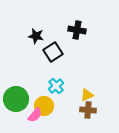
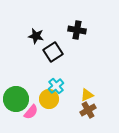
yellow circle: moved 5 px right, 7 px up
brown cross: rotated 35 degrees counterclockwise
pink semicircle: moved 4 px left, 3 px up
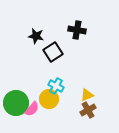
cyan cross: rotated 21 degrees counterclockwise
green circle: moved 4 px down
pink semicircle: moved 1 px right, 3 px up
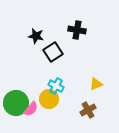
yellow triangle: moved 9 px right, 11 px up
pink semicircle: moved 1 px left
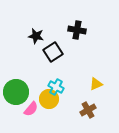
cyan cross: moved 1 px down
green circle: moved 11 px up
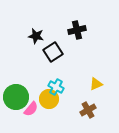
black cross: rotated 24 degrees counterclockwise
green circle: moved 5 px down
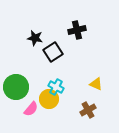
black star: moved 1 px left, 2 px down
yellow triangle: rotated 48 degrees clockwise
green circle: moved 10 px up
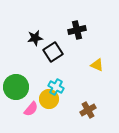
black star: rotated 21 degrees counterclockwise
yellow triangle: moved 1 px right, 19 px up
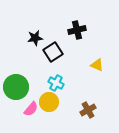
cyan cross: moved 4 px up
yellow circle: moved 3 px down
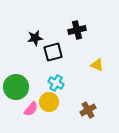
black square: rotated 18 degrees clockwise
